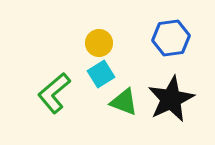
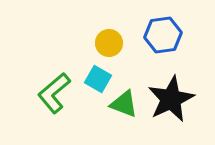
blue hexagon: moved 8 px left, 3 px up
yellow circle: moved 10 px right
cyan square: moved 3 px left, 5 px down; rotated 28 degrees counterclockwise
green triangle: moved 2 px down
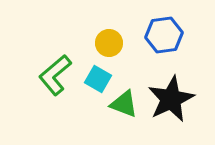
blue hexagon: moved 1 px right
green L-shape: moved 1 px right, 18 px up
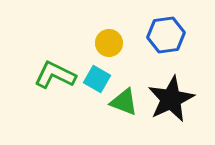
blue hexagon: moved 2 px right
green L-shape: rotated 66 degrees clockwise
cyan square: moved 1 px left
green triangle: moved 2 px up
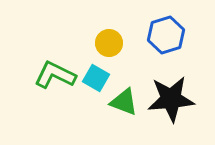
blue hexagon: rotated 9 degrees counterclockwise
cyan square: moved 1 px left, 1 px up
black star: rotated 21 degrees clockwise
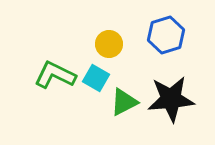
yellow circle: moved 1 px down
green triangle: rotated 48 degrees counterclockwise
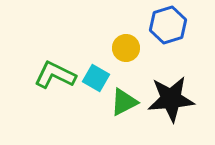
blue hexagon: moved 2 px right, 10 px up
yellow circle: moved 17 px right, 4 px down
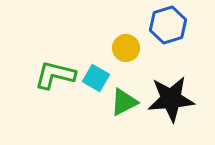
green L-shape: rotated 12 degrees counterclockwise
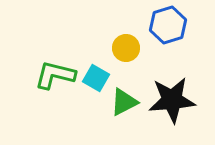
black star: moved 1 px right, 1 px down
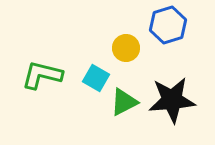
green L-shape: moved 13 px left
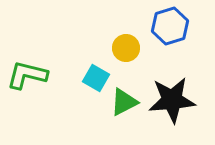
blue hexagon: moved 2 px right, 1 px down
green L-shape: moved 15 px left
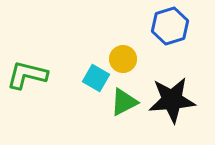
yellow circle: moved 3 px left, 11 px down
